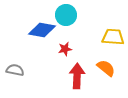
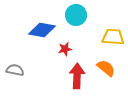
cyan circle: moved 10 px right
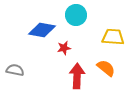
red star: moved 1 px left, 1 px up
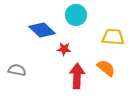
blue diamond: rotated 32 degrees clockwise
red star: moved 1 px down; rotated 16 degrees clockwise
gray semicircle: moved 2 px right
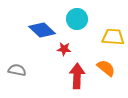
cyan circle: moved 1 px right, 4 px down
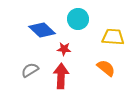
cyan circle: moved 1 px right
gray semicircle: moved 13 px right; rotated 42 degrees counterclockwise
red arrow: moved 16 px left
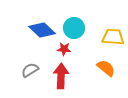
cyan circle: moved 4 px left, 9 px down
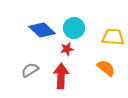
red star: moved 3 px right; rotated 16 degrees counterclockwise
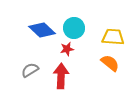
orange semicircle: moved 4 px right, 5 px up
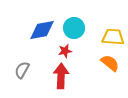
blue diamond: rotated 52 degrees counterclockwise
red star: moved 2 px left, 2 px down
gray semicircle: moved 8 px left; rotated 30 degrees counterclockwise
